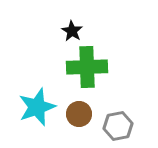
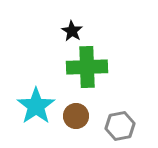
cyan star: moved 1 px left, 1 px up; rotated 15 degrees counterclockwise
brown circle: moved 3 px left, 2 px down
gray hexagon: moved 2 px right
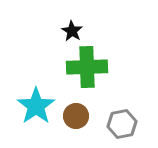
gray hexagon: moved 2 px right, 2 px up
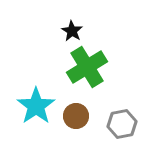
green cross: rotated 30 degrees counterclockwise
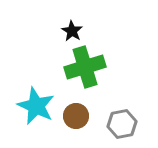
green cross: moved 2 px left; rotated 15 degrees clockwise
cyan star: rotated 12 degrees counterclockwise
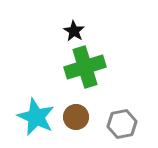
black star: moved 2 px right
cyan star: moved 11 px down
brown circle: moved 1 px down
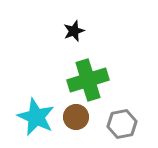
black star: rotated 20 degrees clockwise
green cross: moved 3 px right, 13 px down
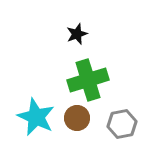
black star: moved 3 px right, 3 px down
brown circle: moved 1 px right, 1 px down
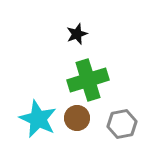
cyan star: moved 2 px right, 2 px down
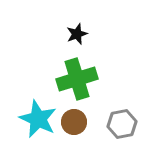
green cross: moved 11 px left, 1 px up
brown circle: moved 3 px left, 4 px down
